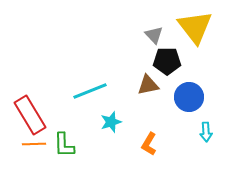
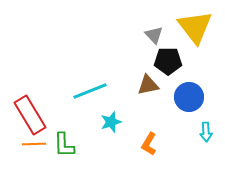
black pentagon: moved 1 px right
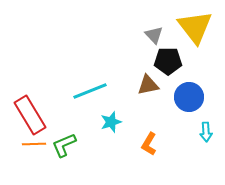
green L-shape: rotated 68 degrees clockwise
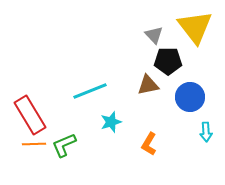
blue circle: moved 1 px right
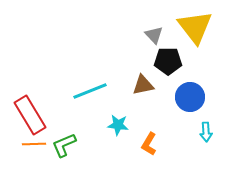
brown triangle: moved 5 px left
cyan star: moved 7 px right, 3 px down; rotated 25 degrees clockwise
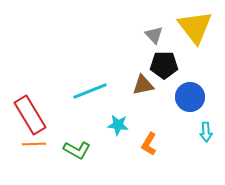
black pentagon: moved 4 px left, 4 px down
green L-shape: moved 13 px right, 5 px down; rotated 128 degrees counterclockwise
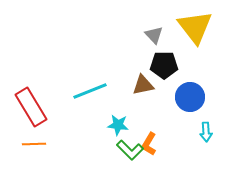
red rectangle: moved 1 px right, 8 px up
green L-shape: moved 53 px right; rotated 16 degrees clockwise
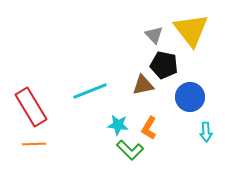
yellow triangle: moved 4 px left, 3 px down
black pentagon: rotated 12 degrees clockwise
orange L-shape: moved 16 px up
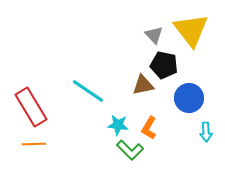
cyan line: moved 2 px left; rotated 56 degrees clockwise
blue circle: moved 1 px left, 1 px down
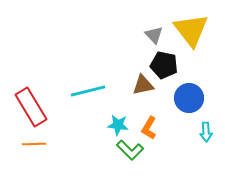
cyan line: rotated 48 degrees counterclockwise
